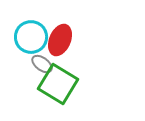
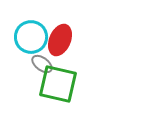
green square: rotated 18 degrees counterclockwise
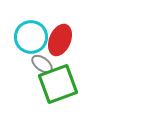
green square: rotated 33 degrees counterclockwise
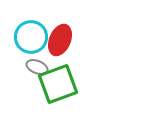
gray ellipse: moved 5 px left, 3 px down; rotated 15 degrees counterclockwise
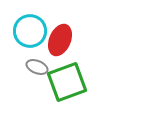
cyan circle: moved 1 px left, 6 px up
green square: moved 9 px right, 2 px up
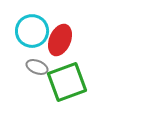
cyan circle: moved 2 px right
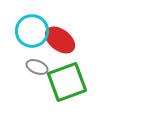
red ellipse: rotated 76 degrees counterclockwise
